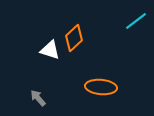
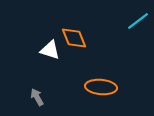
cyan line: moved 2 px right
orange diamond: rotated 68 degrees counterclockwise
gray arrow: moved 1 px left, 1 px up; rotated 12 degrees clockwise
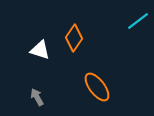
orange diamond: rotated 56 degrees clockwise
white triangle: moved 10 px left
orange ellipse: moved 4 px left; rotated 48 degrees clockwise
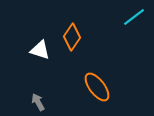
cyan line: moved 4 px left, 4 px up
orange diamond: moved 2 px left, 1 px up
gray arrow: moved 1 px right, 5 px down
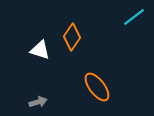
gray arrow: rotated 102 degrees clockwise
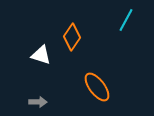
cyan line: moved 8 px left, 3 px down; rotated 25 degrees counterclockwise
white triangle: moved 1 px right, 5 px down
gray arrow: rotated 18 degrees clockwise
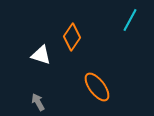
cyan line: moved 4 px right
gray arrow: rotated 120 degrees counterclockwise
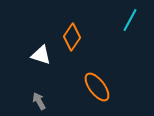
gray arrow: moved 1 px right, 1 px up
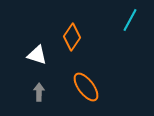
white triangle: moved 4 px left
orange ellipse: moved 11 px left
gray arrow: moved 9 px up; rotated 30 degrees clockwise
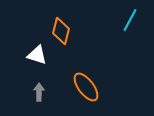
orange diamond: moved 11 px left, 6 px up; rotated 20 degrees counterclockwise
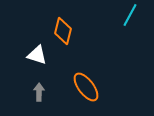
cyan line: moved 5 px up
orange diamond: moved 2 px right
